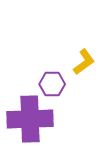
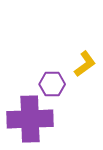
yellow L-shape: moved 1 px right, 2 px down
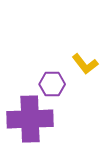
yellow L-shape: rotated 88 degrees clockwise
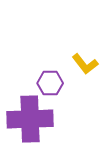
purple hexagon: moved 2 px left, 1 px up
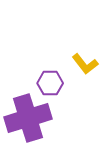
purple cross: moved 2 px left, 1 px up; rotated 15 degrees counterclockwise
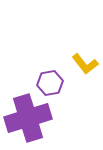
purple hexagon: rotated 10 degrees counterclockwise
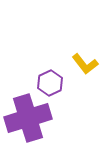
purple hexagon: rotated 15 degrees counterclockwise
